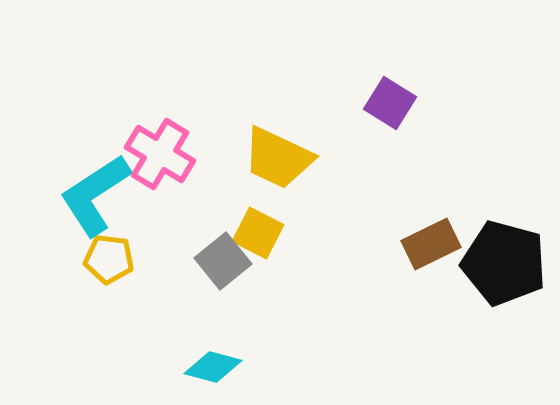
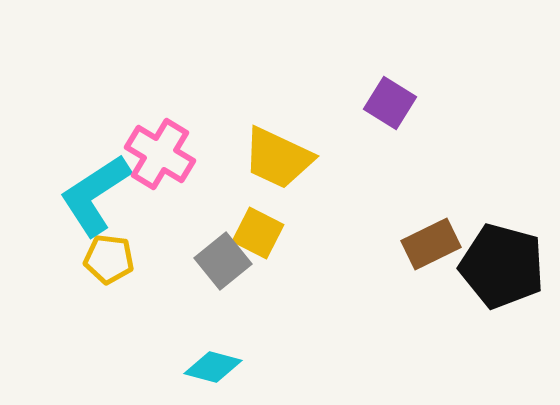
black pentagon: moved 2 px left, 3 px down
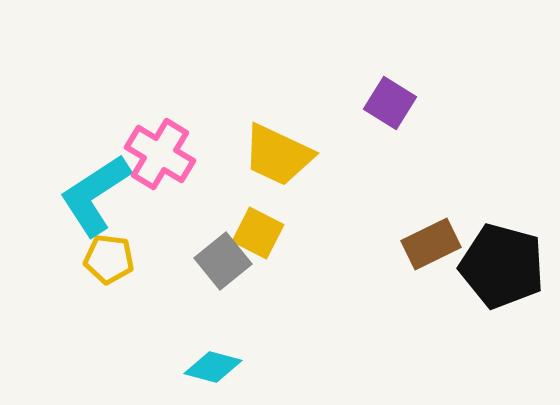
yellow trapezoid: moved 3 px up
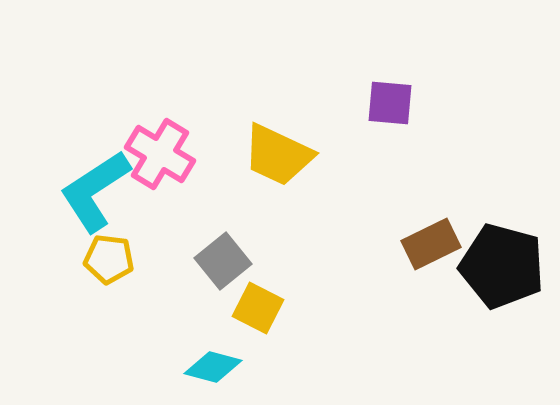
purple square: rotated 27 degrees counterclockwise
cyan L-shape: moved 4 px up
yellow square: moved 75 px down
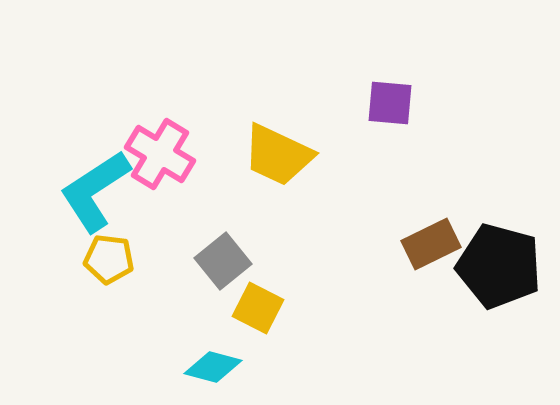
black pentagon: moved 3 px left
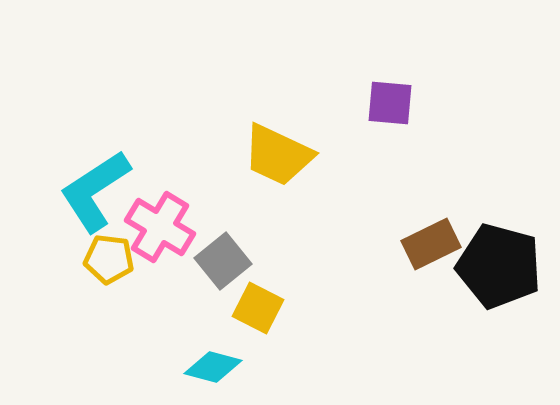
pink cross: moved 73 px down
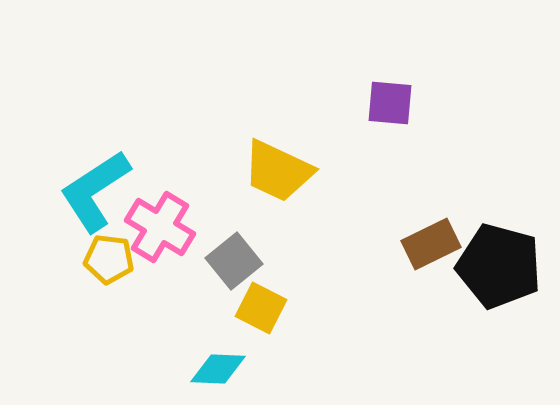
yellow trapezoid: moved 16 px down
gray square: moved 11 px right
yellow square: moved 3 px right
cyan diamond: moved 5 px right, 2 px down; rotated 12 degrees counterclockwise
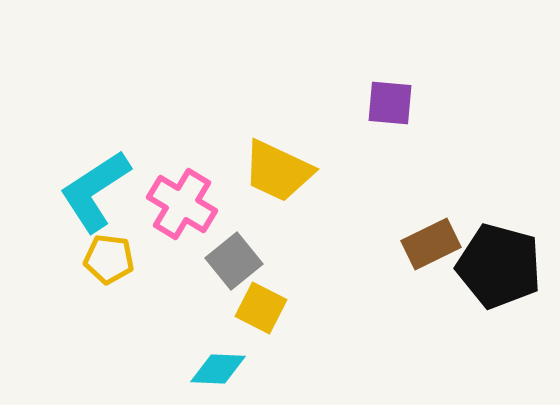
pink cross: moved 22 px right, 23 px up
